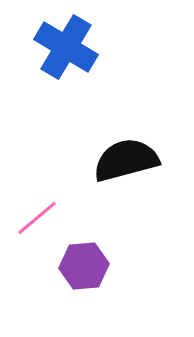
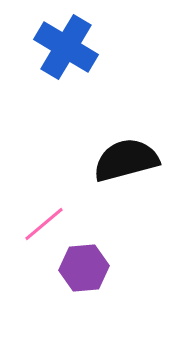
pink line: moved 7 px right, 6 px down
purple hexagon: moved 2 px down
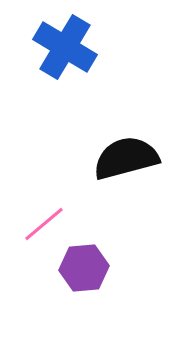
blue cross: moved 1 px left
black semicircle: moved 2 px up
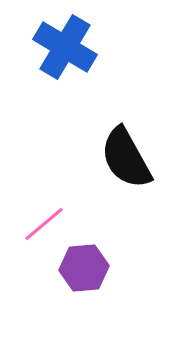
black semicircle: rotated 104 degrees counterclockwise
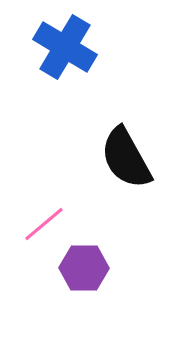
purple hexagon: rotated 6 degrees clockwise
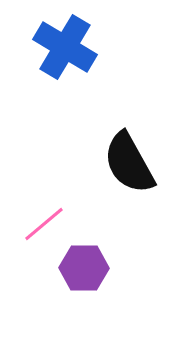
black semicircle: moved 3 px right, 5 px down
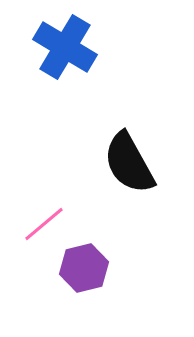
purple hexagon: rotated 15 degrees counterclockwise
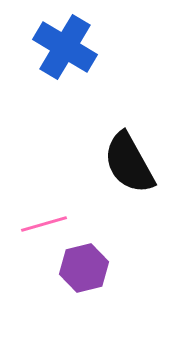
pink line: rotated 24 degrees clockwise
